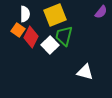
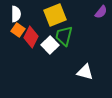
white semicircle: moved 9 px left
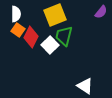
white triangle: moved 14 px down; rotated 18 degrees clockwise
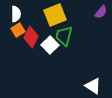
orange square: rotated 24 degrees clockwise
white triangle: moved 8 px right
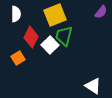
orange square: moved 28 px down
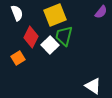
white semicircle: moved 1 px right, 1 px up; rotated 21 degrees counterclockwise
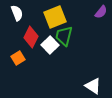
yellow square: moved 2 px down
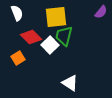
yellow square: moved 1 px right; rotated 15 degrees clockwise
red diamond: rotated 70 degrees counterclockwise
white triangle: moved 23 px left, 3 px up
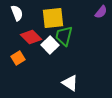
yellow square: moved 3 px left, 1 px down
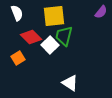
yellow square: moved 1 px right, 2 px up
